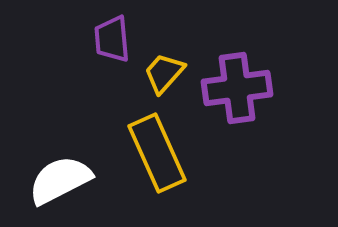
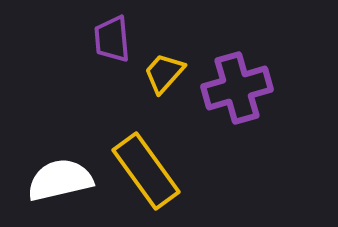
purple cross: rotated 8 degrees counterclockwise
yellow rectangle: moved 11 px left, 18 px down; rotated 12 degrees counterclockwise
white semicircle: rotated 14 degrees clockwise
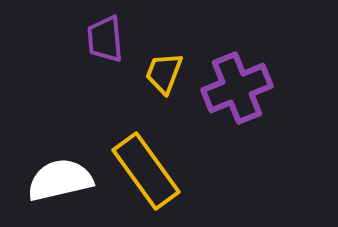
purple trapezoid: moved 7 px left
yellow trapezoid: rotated 21 degrees counterclockwise
purple cross: rotated 6 degrees counterclockwise
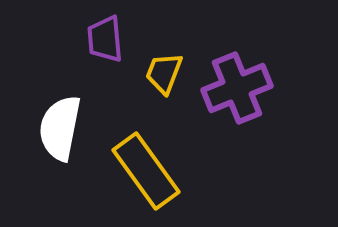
white semicircle: moved 52 px up; rotated 66 degrees counterclockwise
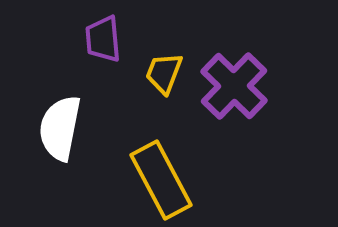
purple trapezoid: moved 2 px left
purple cross: moved 3 px left, 2 px up; rotated 24 degrees counterclockwise
yellow rectangle: moved 15 px right, 9 px down; rotated 8 degrees clockwise
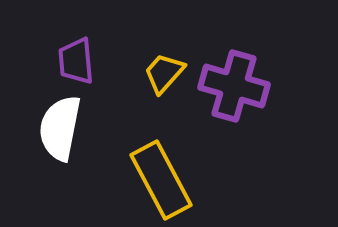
purple trapezoid: moved 27 px left, 22 px down
yellow trapezoid: rotated 21 degrees clockwise
purple cross: rotated 28 degrees counterclockwise
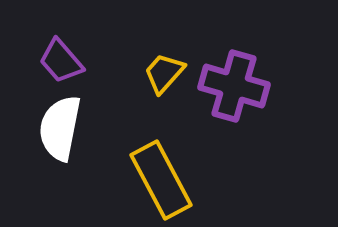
purple trapezoid: moved 15 px left; rotated 36 degrees counterclockwise
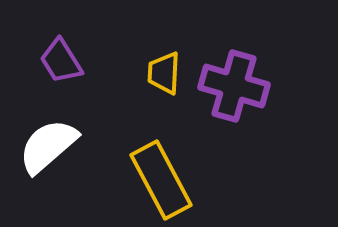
purple trapezoid: rotated 9 degrees clockwise
yellow trapezoid: rotated 39 degrees counterclockwise
white semicircle: moved 12 px left, 18 px down; rotated 38 degrees clockwise
